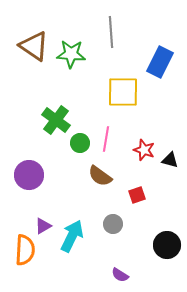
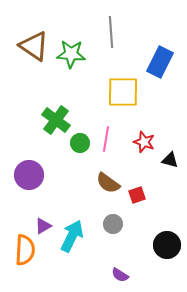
red star: moved 8 px up
brown semicircle: moved 8 px right, 7 px down
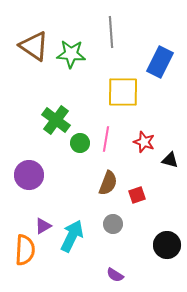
brown semicircle: rotated 105 degrees counterclockwise
purple semicircle: moved 5 px left
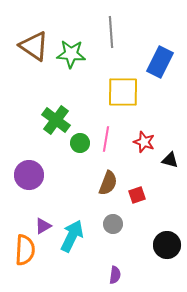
purple semicircle: rotated 114 degrees counterclockwise
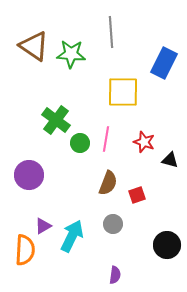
blue rectangle: moved 4 px right, 1 px down
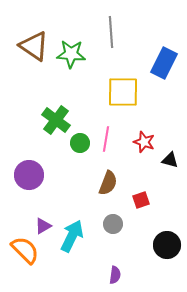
red square: moved 4 px right, 5 px down
orange semicircle: rotated 48 degrees counterclockwise
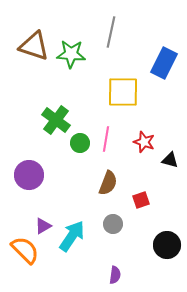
gray line: rotated 16 degrees clockwise
brown triangle: rotated 16 degrees counterclockwise
cyan arrow: rotated 8 degrees clockwise
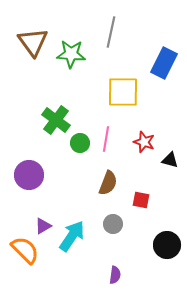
brown triangle: moved 1 px left, 4 px up; rotated 36 degrees clockwise
red square: rotated 30 degrees clockwise
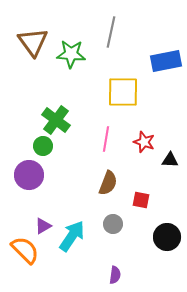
blue rectangle: moved 2 px right, 2 px up; rotated 52 degrees clockwise
green circle: moved 37 px left, 3 px down
black triangle: rotated 12 degrees counterclockwise
black circle: moved 8 px up
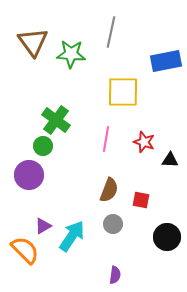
brown semicircle: moved 1 px right, 7 px down
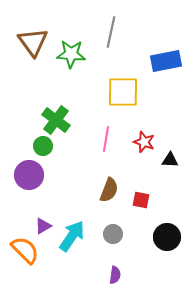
gray circle: moved 10 px down
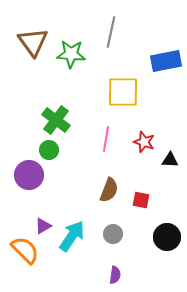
green circle: moved 6 px right, 4 px down
